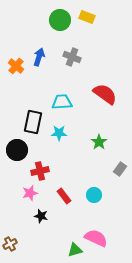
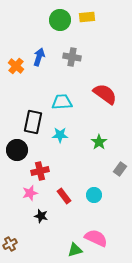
yellow rectangle: rotated 28 degrees counterclockwise
gray cross: rotated 12 degrees counterclockwise
cyan star: moved 1 px right, 2 px down
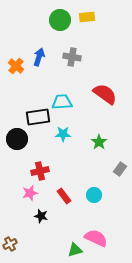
black rectangle: moved 5 px right, 5 px up; rotated 70 degrees clockwise
cyan star: moved 3 px right, 1 px up
black circle: moved 11 px up
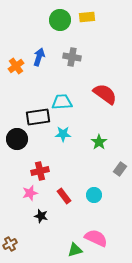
orange cross: rotated 14 degrees clockwise
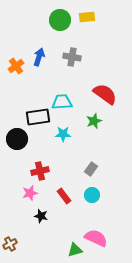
green star: moved 5 px left, 21 px up; rotated 14 degrees clockwise
gray rectangle: moved 29 px left
cyan circle: moved 2 px left
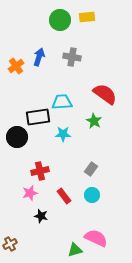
green star: rotated 21 degrees counterclockwise
black circle: moved 2 px up
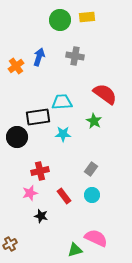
gray cross: moved 3 px right, 1 px up
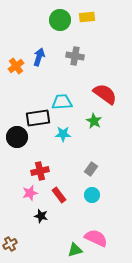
black rectangle: moved 1 px down
red rectangle: moved 5 px left, 1 px up
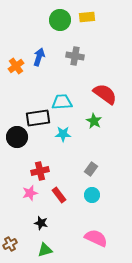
black star: moved 7 px down
green triangle: moved 30 px left
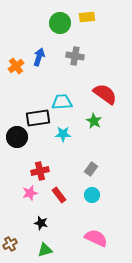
green circle: moved 3 px down
